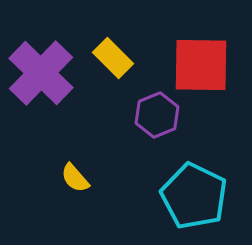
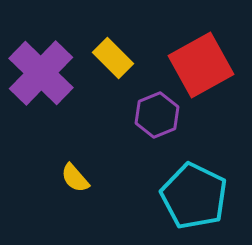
red square: rotated 30 degrees counterclockwise
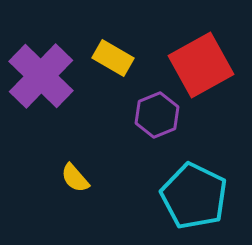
yellow rectangle: rotated 15 degrees counterclockwise
purple cross: moved 3 px down
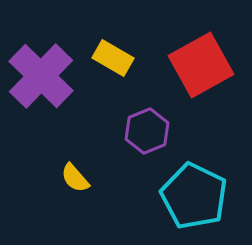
purple hexagon: moved 10 px left, 16 px down
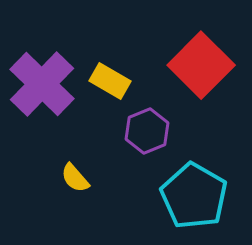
yellow rectangle: moved 3 px left, 23 px down
red square: rotated 16 degrees counterclockwise
purple cross: moved 1 px right, 8 px down
cyan pentagon: rotated 4 degrees clockwise
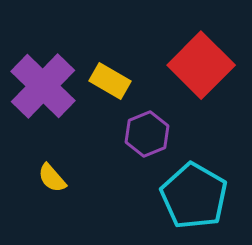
purple cross: moved 1 px right, 2 px down
purple hexagon: moved 3 px down
yellow semicircle: moved 23 px left
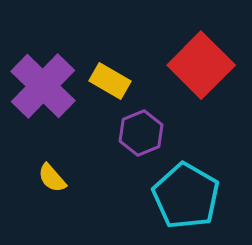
purple hexagon: moved 6 px left, 1 px up
cyan pentagon: moved 8 px left
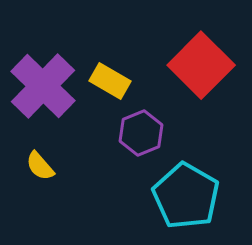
yellow semicircle: moved 12 px left, 12 px up
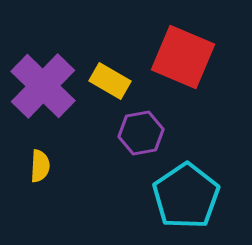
red square: moved 18 px left, 8 px up; rotated 22 degrees counterclockwise
purple hexagon: rotated 12 degrees clockwise
yellow semicircle: rotated 136 degrees counterclockwise
cyan pentagon: rotated 8 degrees clockwise
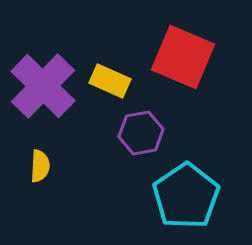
yellow rectangle: rotated 6 degrees counterclockwise
